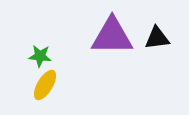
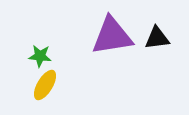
purple triangle: rotated 9 degrees counterclockwise
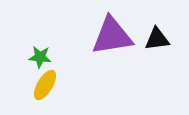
black triangle: moved 1 px down
green star: moved 1 px down
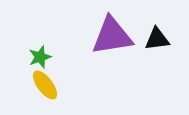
green star: rotated 25 degrees counterclockwise
yellow ellipse: rotated 68 degrees counterclockwise
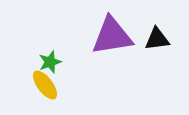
green star: moved 10 px right, 5 px down
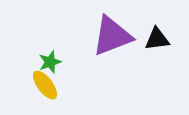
purple triangle: rotated 12 degrees counterclockwise
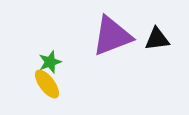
yellow ellipse: moved 2 px right, 1 px up
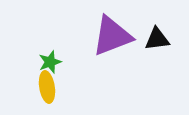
yellow ellipse: moved 3 px down; rotated 28 degrees clockwise
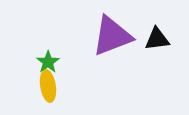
green star: moved 2 px left; rotated 15 degrees counterclockwise
yellow ellipse: moved 1 px right, 1 px up
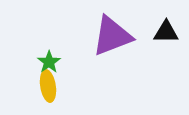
black triangle: moved 9 px right, 7 px up; rotated 8 degrees clockwise
green star: moved 1 px right
